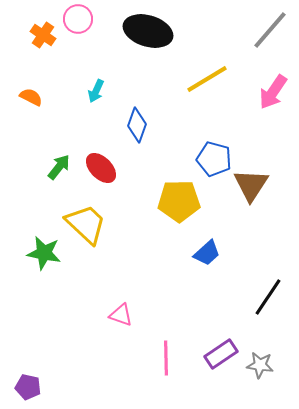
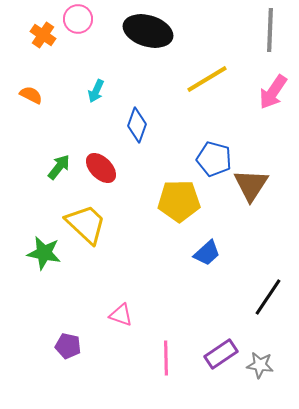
gray line: rotated 39 degrees counterclockwise
orange semicircle: moved 2 px up
purple pentagon: moved 40 px right, 41 px up
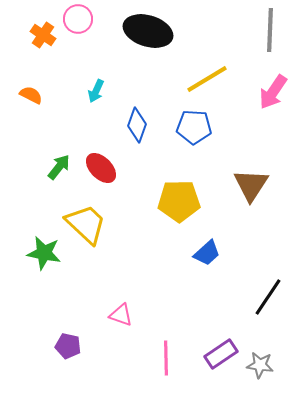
blue pentagon: moved 20 px left, 32 px up; rotated 12 degrees counterclockwise
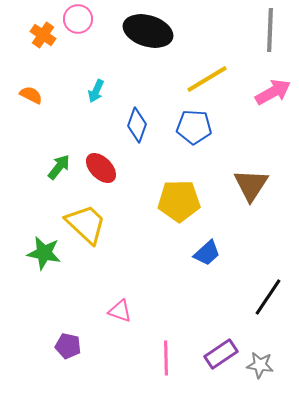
pink arrow: rotated 153 degrees counterclockwise
pink triangle: moved 1 px left, 4 px up
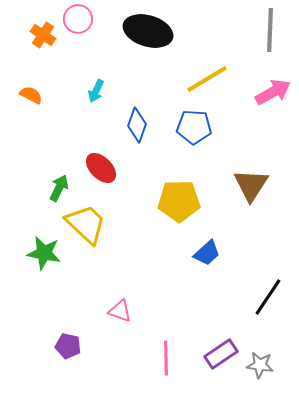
green arrow: moved 21 px down; rotated 12 degrees counterclockwise
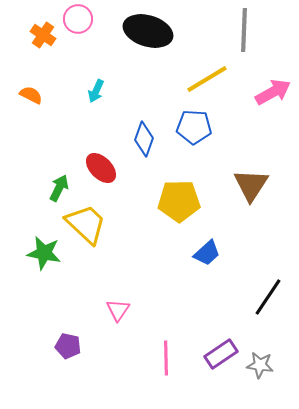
gray line: moved 26 px left
blue diamond: moved 7 px right, 14 px down
pink triangle: moved 2 px left, 1 px up; rotated 45 degrees clockwise
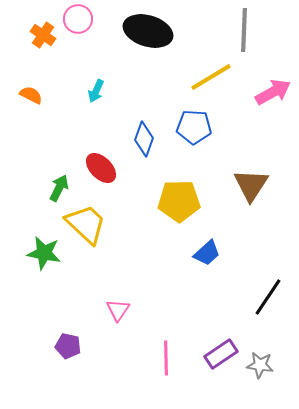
yellow line: moved 4 px right, 2 px up
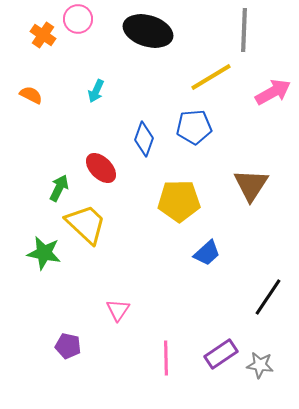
blue pentagon: rotated 8 degrees counterclockwise
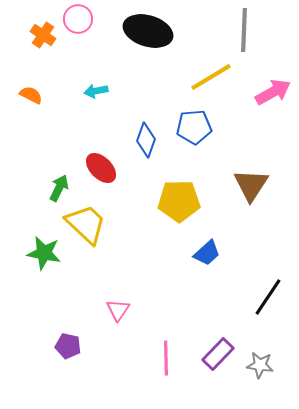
cyan arrow: rotated 55 degrees clockwise
blue diamond: moved 2 px right, 1 px down
purple rectangle: moved 3 px left; rotated 12 degrees counterclockwise
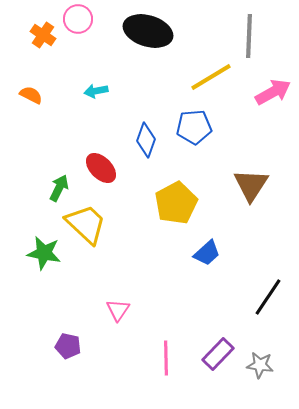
gray line: moved 5 px right, 6 px down
yellow pentagon: moved 3 px left, 2 px down; rotated 27 degrees counterclockwise
